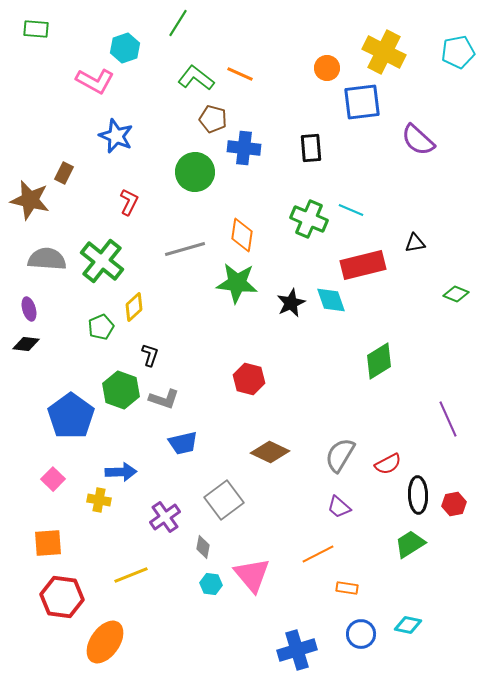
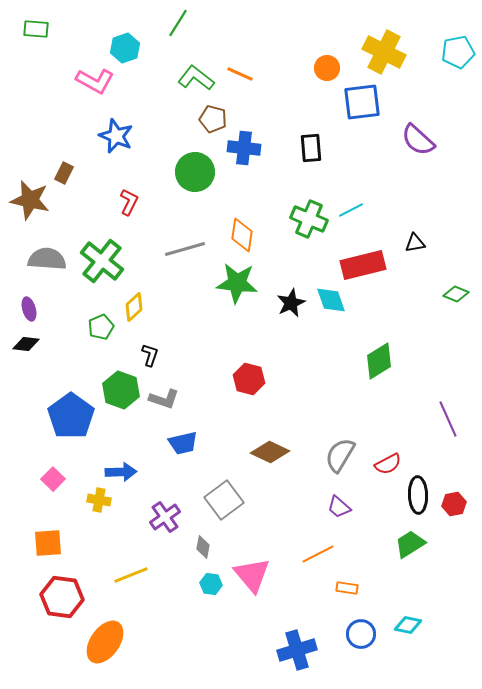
cyan line at (351, 210): rotated 50 degrees counterclockwise
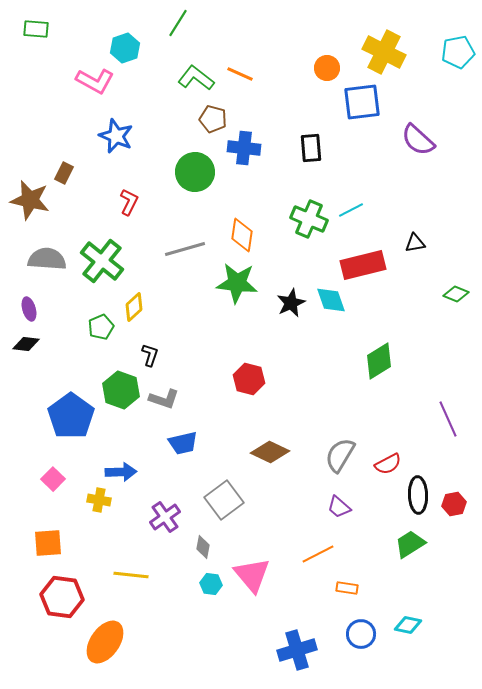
yellow line at (131, 575): rotated 28 degrees clockwise
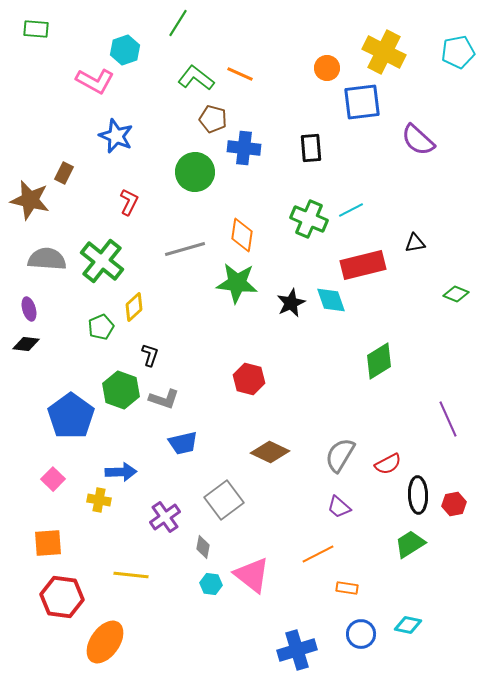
cyan hexagon at (125, 48): moved 2 px down
pink triangle at (252, 575): rotated 12 degrees counterclockwise
